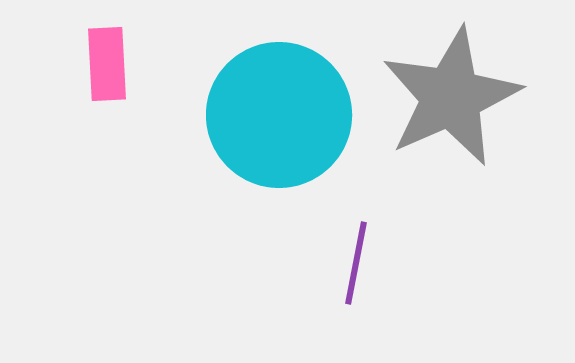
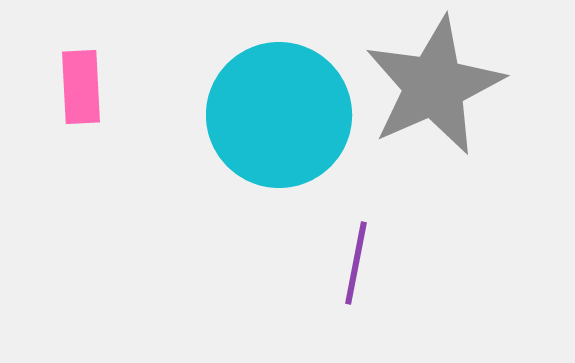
pink rectangle: moved 26 px left, 23 px down
gray star: moved 17 px left, 11 px up
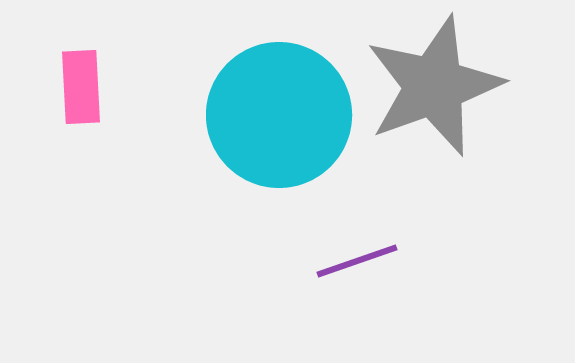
gray star: rotated 4 degrees clockwise
purple line: moved 1 px right, 2 px up; rotated 60 degrees clockwise
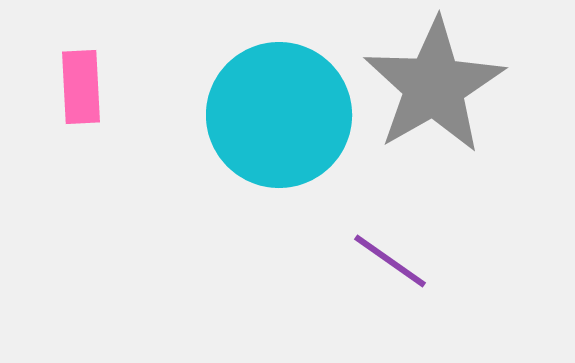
gray star: rotated 10 degrees counterclockwise
purple line: moved 33 px right; rotated 54 degrees clockwise
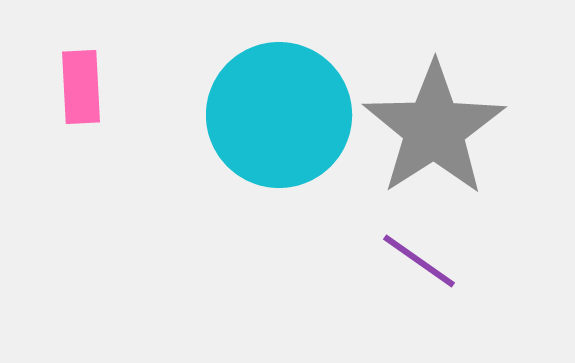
gray star: moved 43 px down; rotated 3 degrees counterclockwise
purple line: moved 29 px right
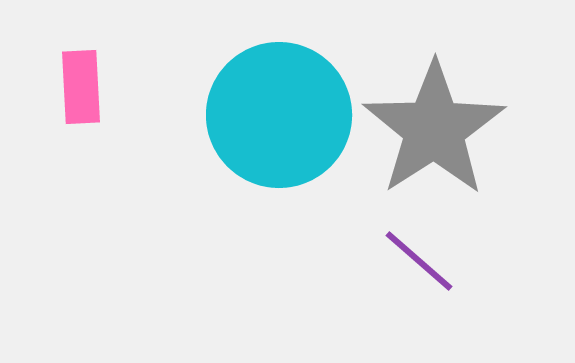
purple line: rotated 6 degrees clockwise
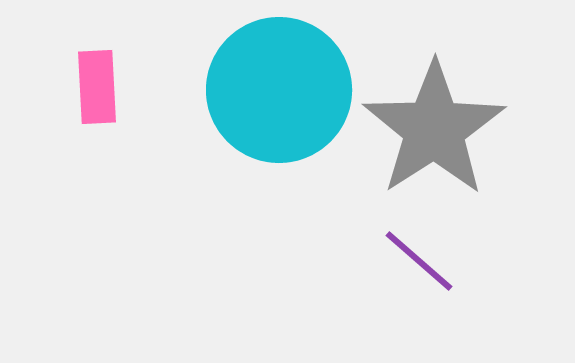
pink rectangle: moved 16 px right
cyan circle: moved 25 px up
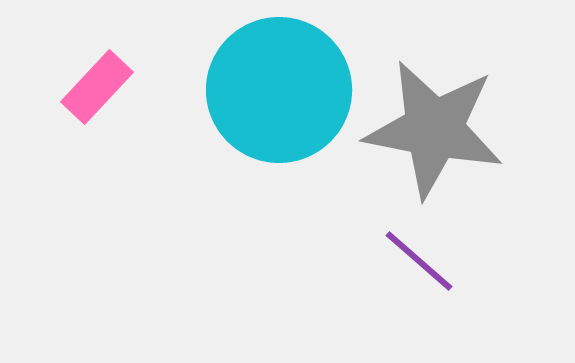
pink rectangle: rotated 46 degrees clockwise
gray star: rotated 28 degrees counterclockwise
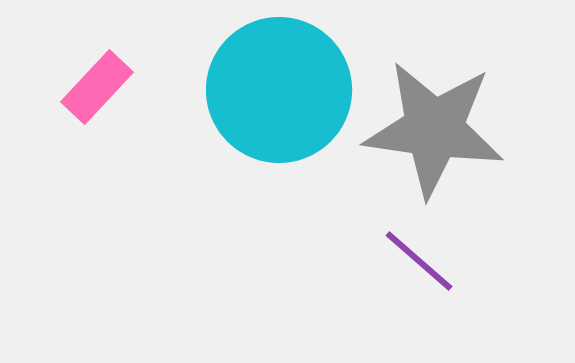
gray star: rotated 3 degrees counterclockwise
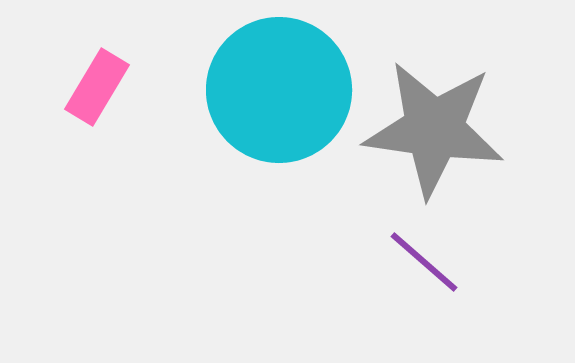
pink rectangle: rotated 12 degrees counterclockwise
purple line: moved 5 px right, 1 px down
